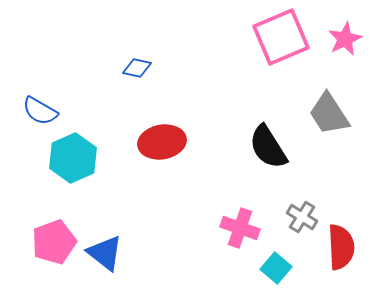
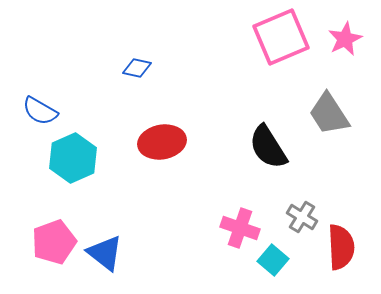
cyan square: moved 3 px left, 8 px up
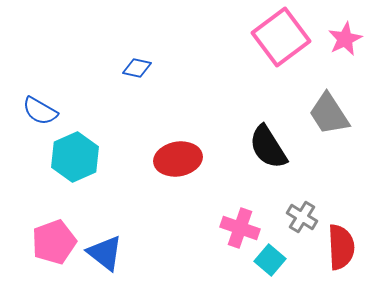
pink square: rotated 14 degrees counterclockwise
red ellipse: moved 16 px right, 17 px down
cyan hexagon: moved 2 px right, 1 px up
cyan square: moved 3 px left
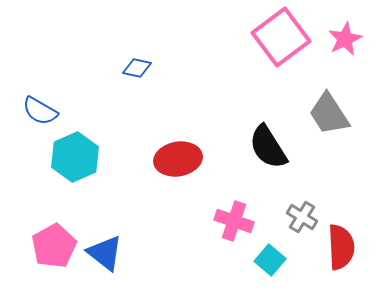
pink cross: moved 6 px left, 7 px up
pink pentagon: moved 4 px down; rotated 9 degrees counterclockwise
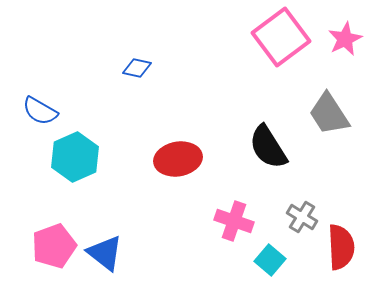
pink pentagon: rotated 9 degrees clockwise
